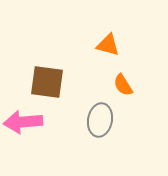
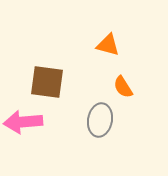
orange semicircle: moved 2 px down
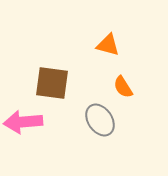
brown square: moved 5 px right, 1 px down
gray ellipse: rotated 44 degrees counterclockwise
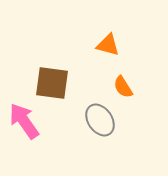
pink arrow: moved 1 px right, 1 px up; rotated 60 degrees clockwise
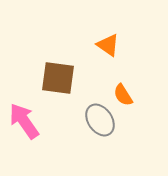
orange triangle: rotated 20 degrees clockwise
brown square: moved 6 px right, 5 px up
orange semicircle: moved 8 px down
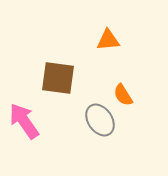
orange triangle: moved 5 px up; rotated 40 degrees counterclockwise
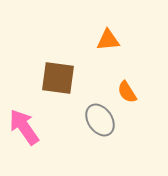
orange semicircle: moved 4 px right, 3 px up
pink arrow: moved 6 px down
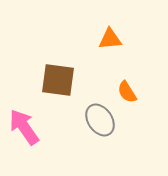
orange triangle: moved 2 px right, 1 px up
brown square: moved 2 px down
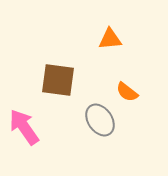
orange semicircle: rotated 20 degrees counterclockwise
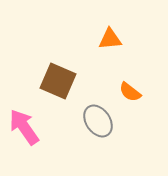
brown square: moved 1 px down; rotated 15 degrees clockwise
orange semicircle: moved 3 px right
gray ellipse: moved 2 px left, 1 px down
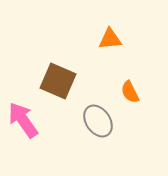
orange semicircle: rotated 25 degrees clockwise
pink arrow: moved 1 px left, 7 px up
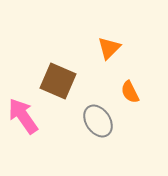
orange triangle: moved 1 px left, 9 px down; rotated 40 degrees counterclockwise
pink arrow: moved 4 px up
